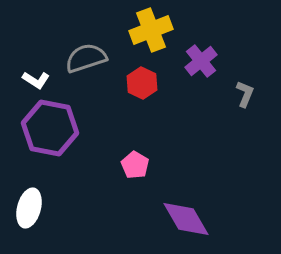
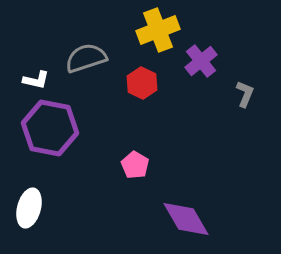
yellow cross: moved 7 px right
white L-shape: rotated 20 degrees counterclockwise
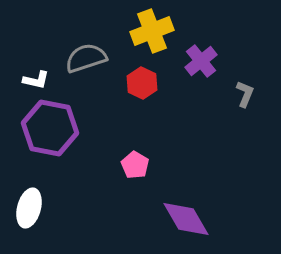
yellow cross: moved 6 px left, 1 px down
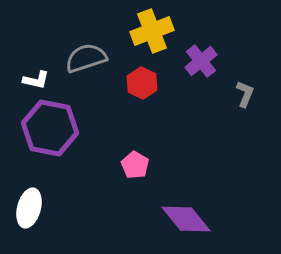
purple diamond: rotated 9 degrees counterclockwise
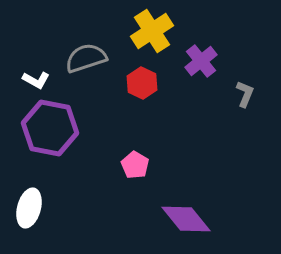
yellow cross: rotated 12 degrees counterclockwise
white L-shape: rotated 16 degrees clockwise
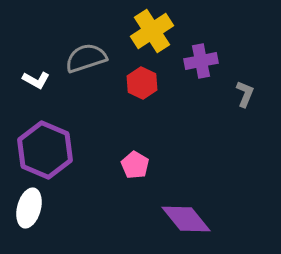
purple cross: rotated 28 degrees clockwise
purple hexagon: moved 5 px left, 22 px down; rotated 12 degrees clockwise
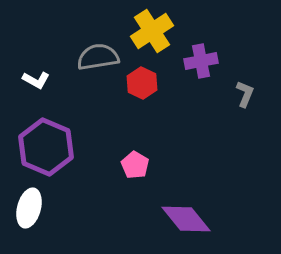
gray semicircle: moved 12 px right, 1 px up; rotated 9 degrees clockwise
purple hexagon: moved 1 px right, 3 px up
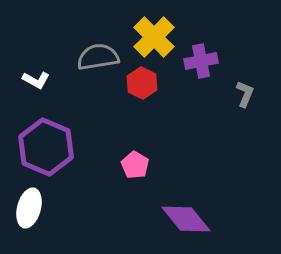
yellow cross: moved 2 px right, 6 px down; rotated 12 degrees counterclockwise
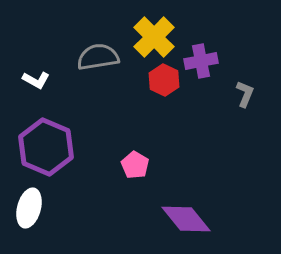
red hexagon: moved 22 px right, 3 px up
